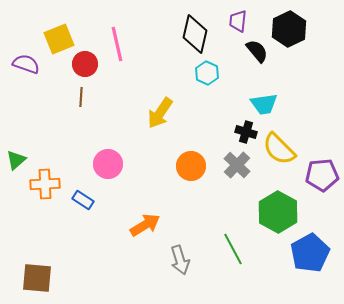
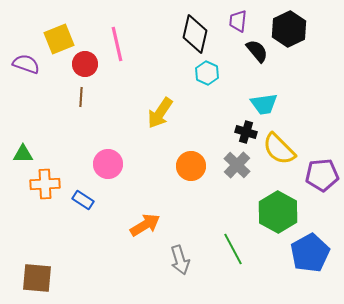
green triangle: moved 7 px right, 6 px up; rotated 40 degrees clockwise
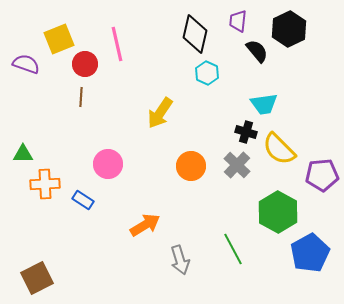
brown square: rotated 32 degrees counterclockwise
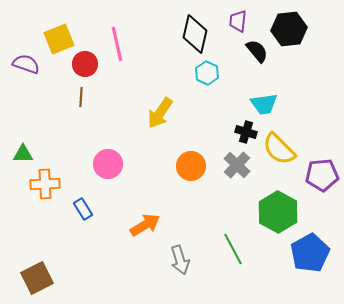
black hexagon: rotated 20 degrees clockwise
blue rectangle: moved 9 px down; rotated 25 degrees clockwise
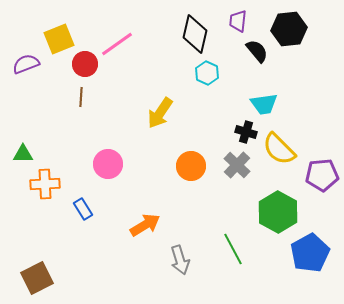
pink line: rotated 68 degrees clockwise
purple semicircle: rotated 40 degrees counterclockwise
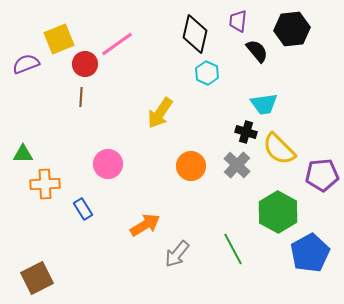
black hexagon: moved 3 px right
gray arrow: moved 3 px left, 6 px up; rotated 56 degrees clockwise
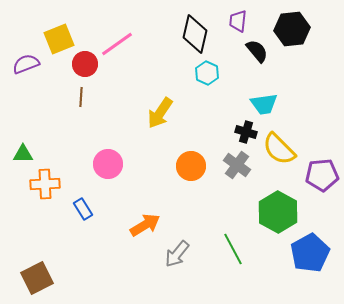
gray cross: rotated 8 degrees counterclockwise
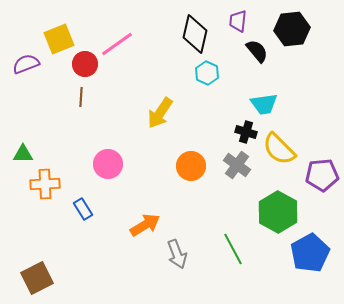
gray arrow: rotated 60 degrees counterclockwise
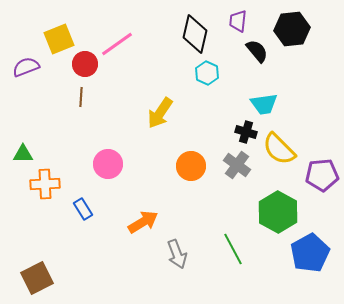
purple semicircle: moved 3 px down
orange arrow: moved 2 px left, 3 px up
